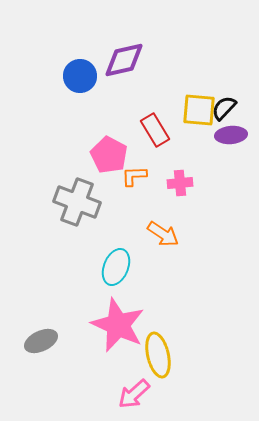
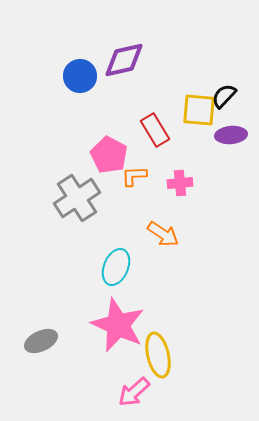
black semicircle: moved 12 px up
gray cross: moved 4 px up; rotated 36 degrees clockwise
pink arrow: moved 2 px up
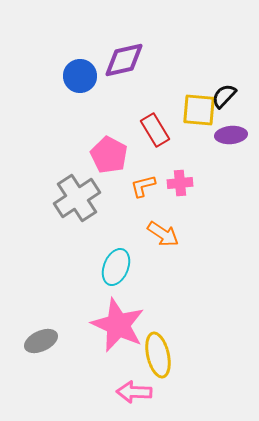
orange L-shape: moved 9 px right, 10 px down; rotated 12 degrees counterclockwise
pink arrow: rotated 44 degrees clockwise
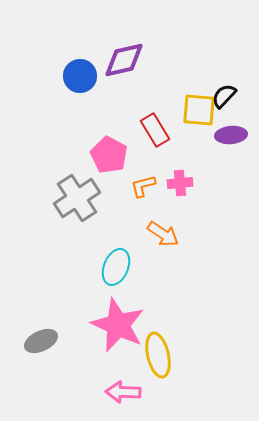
pink arrow: moved 11 px left
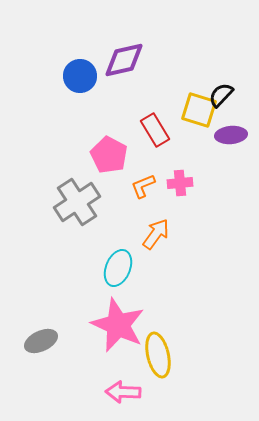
black semicircle: moved 3 px left, 1 px up
yellow square: rotated 12 degrees clockwise
orange L-shape: rotated 8 degrees counterclockwise
gray cross: moved 4 px down
orange arrow: moved 7 px left; rotated 88 degrees counterclockwise
cyan ellipse: moved 2 px right, 1 px down
